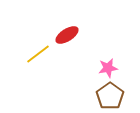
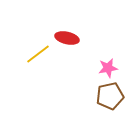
red ellipse: moved 3 px down; rotated 45 degrees clockwise
brown pentagon: rotated 24 degrees clockwise
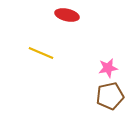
red ellipse: moved 23 px up
yellow line: moved 3 px right, 1 px up; rotated 60 degrees clockwise
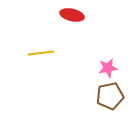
red ellipse: moved 5 px right
yellow line: rotated 30 degrees counterclockwise
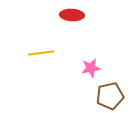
red ellipse: rotated 10 degrees counterclockwise
pink star: moved 17 px left
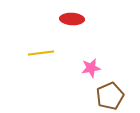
red ellipse: moved 4 px down
brown pentagon: rotated 12 degrees counterclockwise
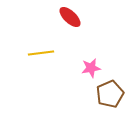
red ellipse: moved 2 px left, 2 px up; rotated 40 degrees clockwise
brown pentagon: moved 2 px up
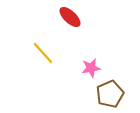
yellow line: moved 2 px right; rotated 55 degrees clockwise
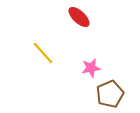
red ellipse: moved 9 px right
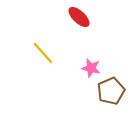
pink star: rotated 24 degrees clockwise
brown pentagon: moved 1 px right, 3 px up
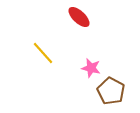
brown pentagon: rotated 20 degrees counterclockwise
